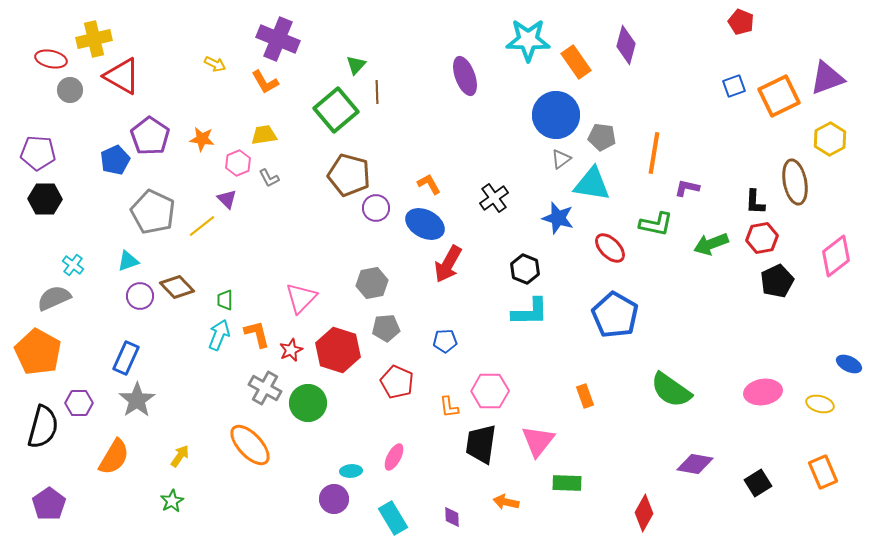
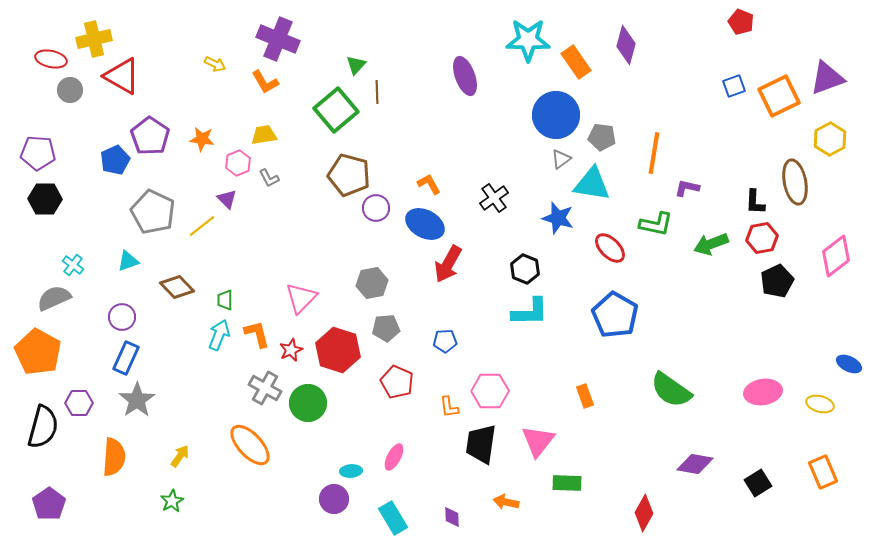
purple circle at (140, 296): moved 18 px left, 21 px down
orange semicircle at (114, 457): rotated 27 degrees counterclockwise
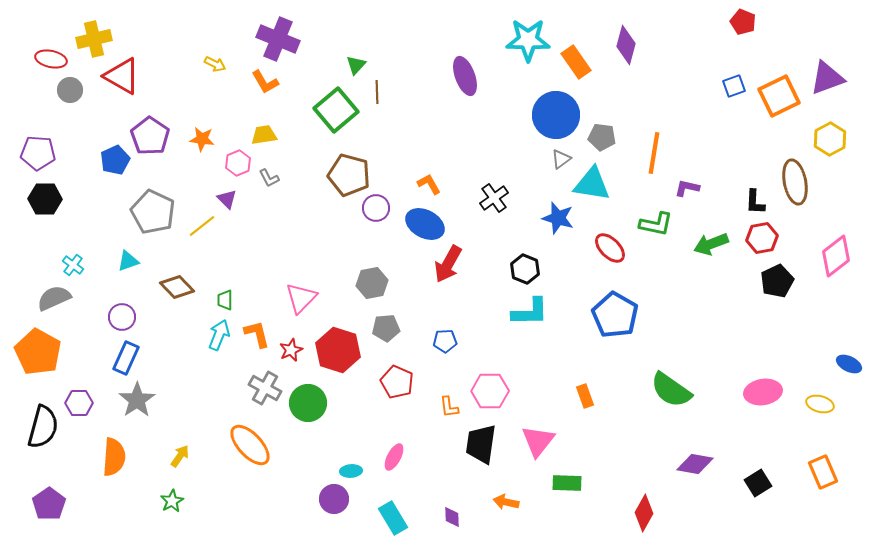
red pentagon at (741, 22): moved 2 px right
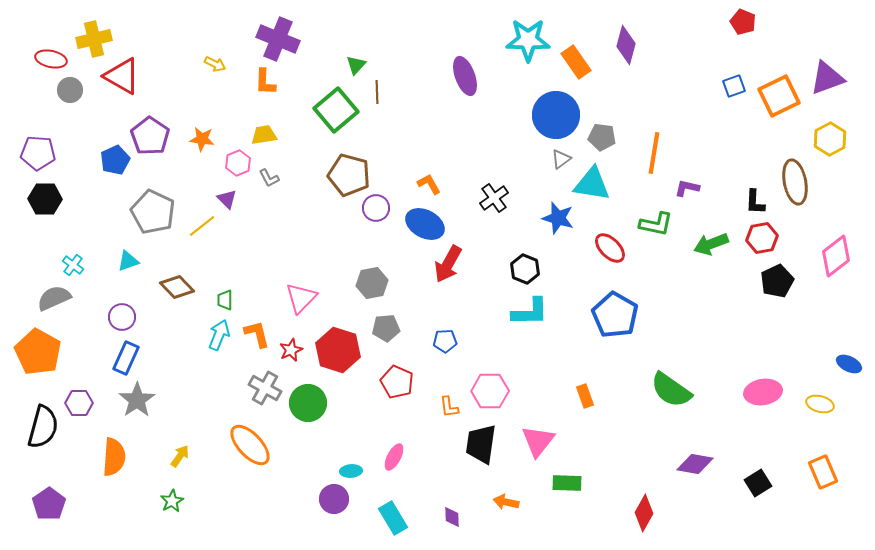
orange L-shape at (265, 82): rotated 32 degrees clockwise
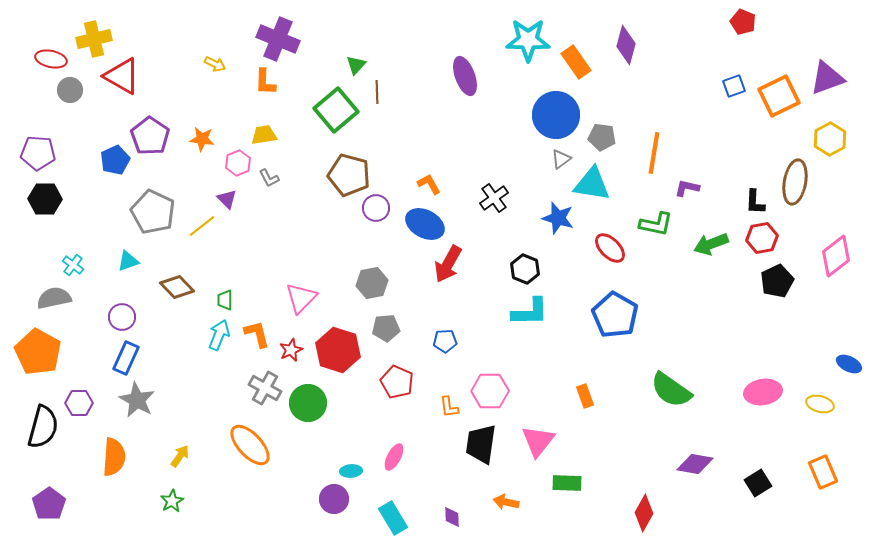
brown ellipse at (795, 182): rotated 21 degrees clockwise
gray semicircle at (54, 298): rotated 12 degrees clockwise
gray star at (137, 400): rotated 9 degrees counterclockwise
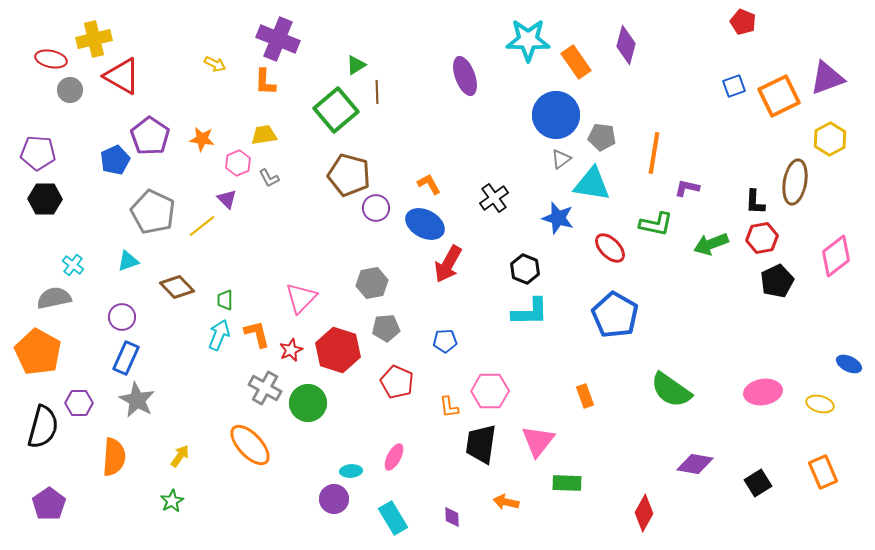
green triangle at (356, 65): rotated 15 degrees clockwise
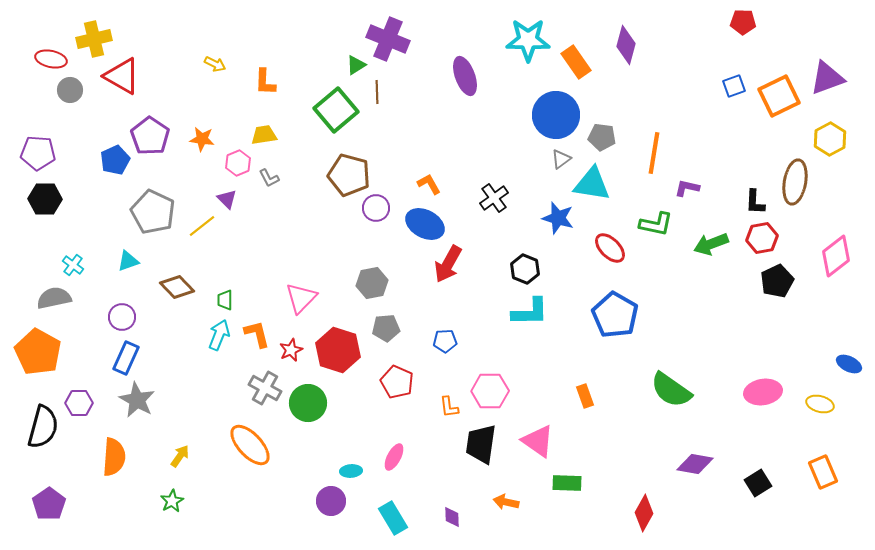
red pentagon at (743, 22): rotated 20 degrees counterclockwise
purple cross at (278, 39): moved 110 px right
pink triangle at (538, 441): rotated 33 degrees counterclockwise
purple circle at (334, 499): moved 3 px left, 2 px down
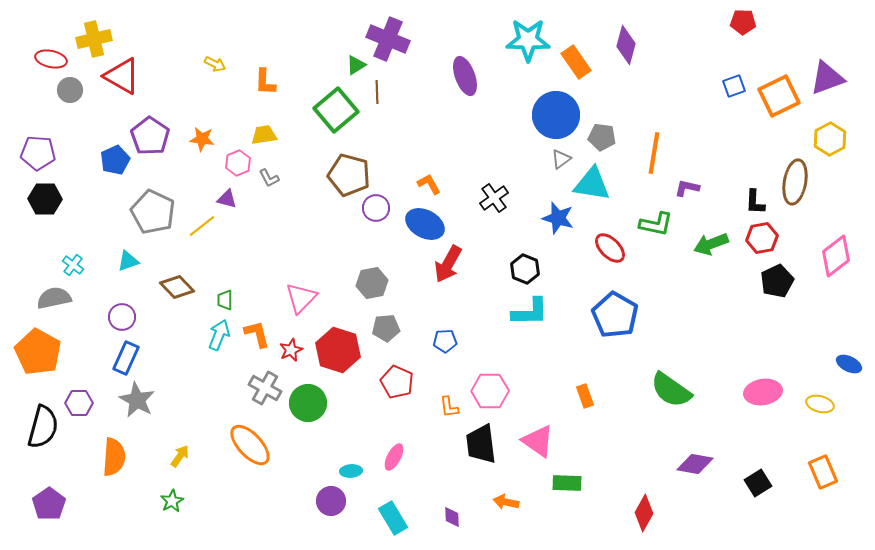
purple triangle at (227, 199): rotated 30 degrees counterclockwise
black trapezoid at (481, 444): rotated 15 degrees counterclockwise
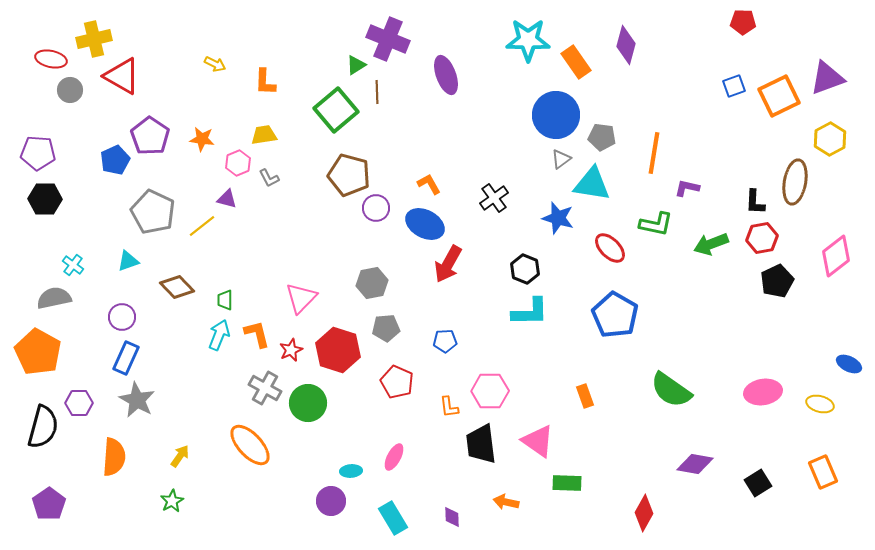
purple ellipse at (465, 76): moved 19 px left, 1 px up
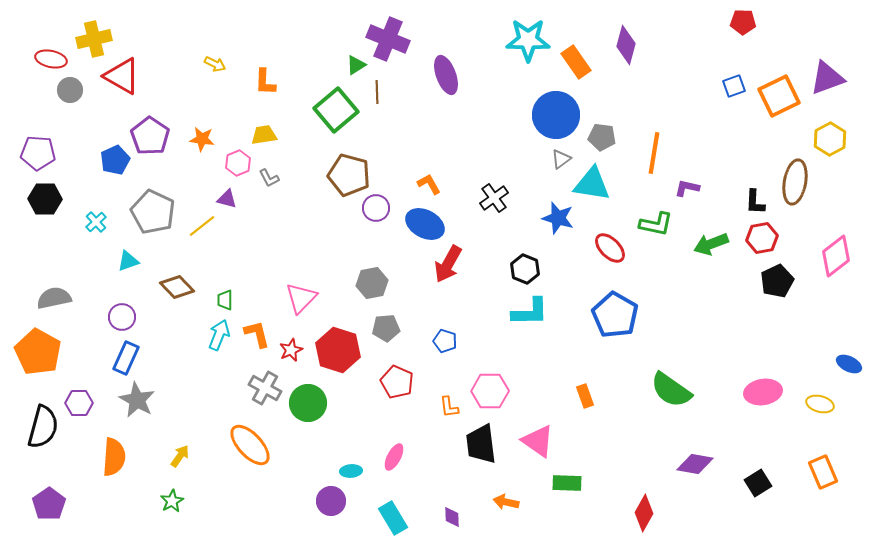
cyan cross at (73, 265): moved 23 px right, 43 px up; rotated 10 degrees clockwise
blue pentagon at (445, 341): rotated 20 degrees clockwise
